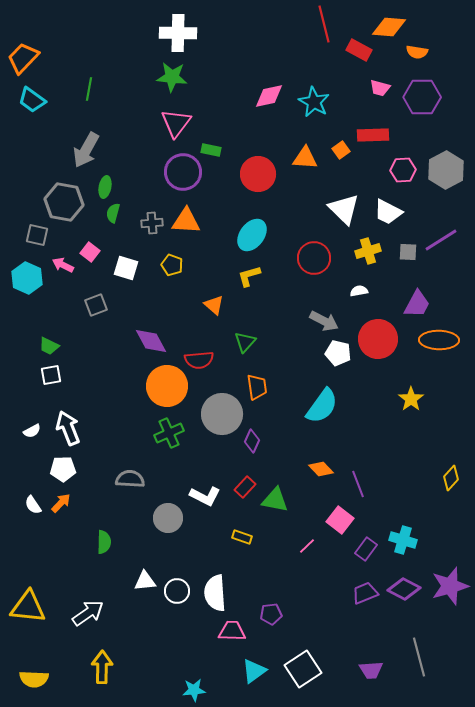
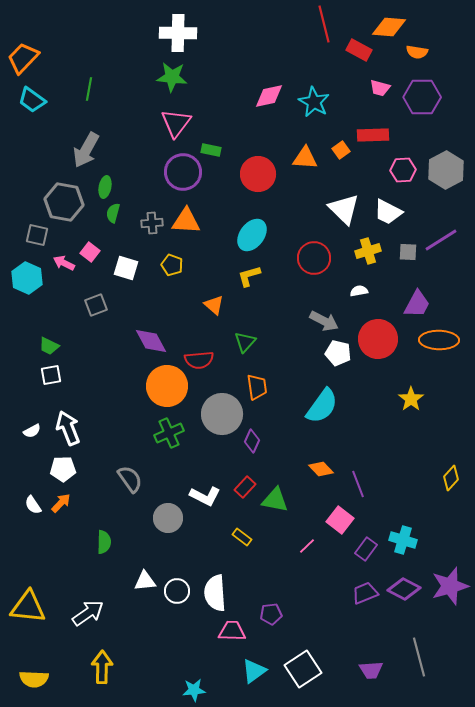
pink arrow at (63, 265): moved 1 px right, 2 px up
gray semicircle at (130, 479): rotated 52 degrees clockwise
yellow rectangle at (242, 537): rotated 18 degrees clockwise
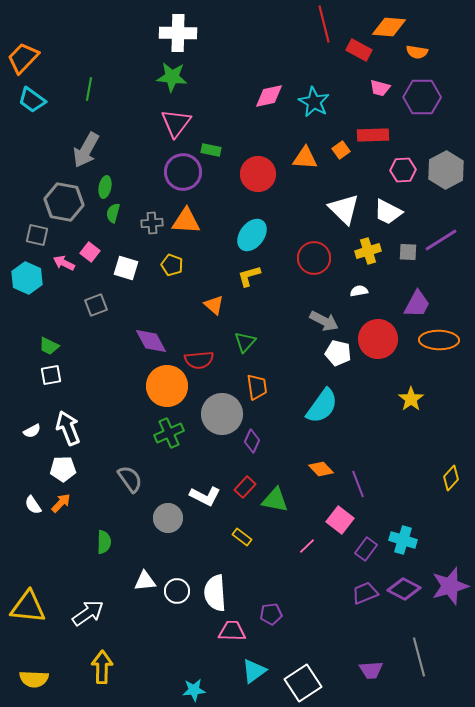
white square at (303, 669): moved 14 px down
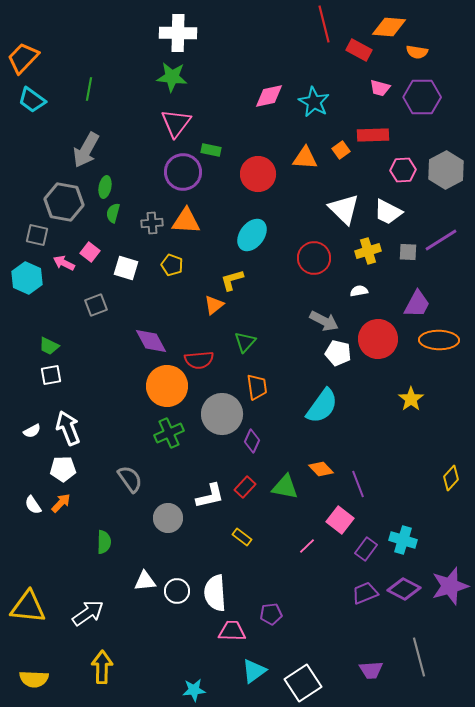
yellow L-shape at (249, 276): moved 17 px left, 4 px down
orange triangle at (214, 305): rotated 40 degrees clockwise
white L-shape at (205, 496): moved 5 px right; rotated 40 degrees counterclockwise
green triangle at (275, 500): moved 10 px right, 13 px up
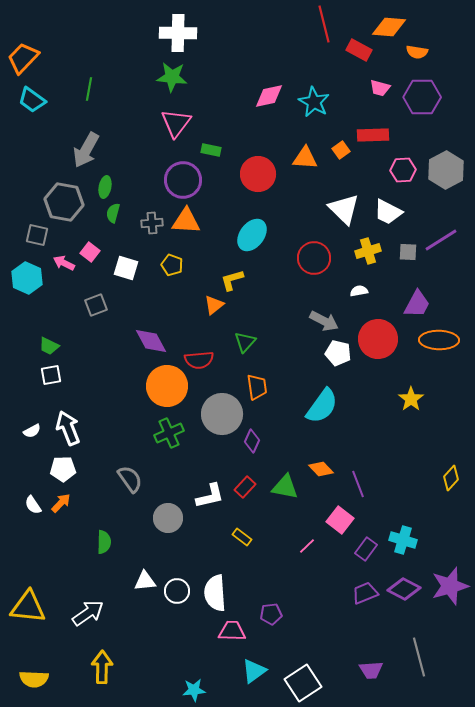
purple circle at (183, 172): moved 8 px down
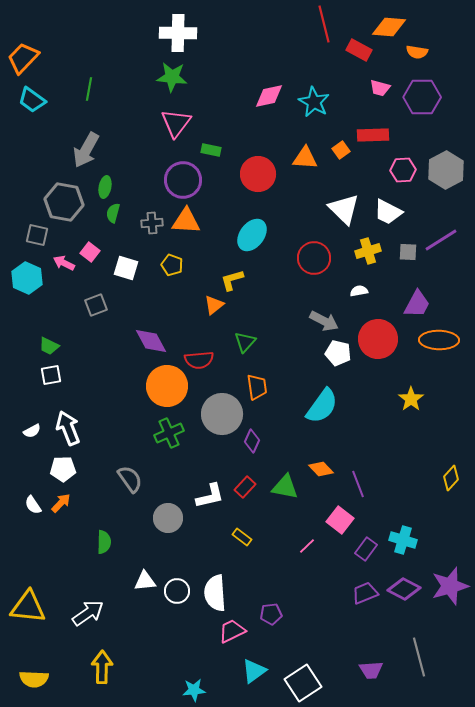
pink trapezoid at (232, 631): rotated 28 degrees counterclockwise
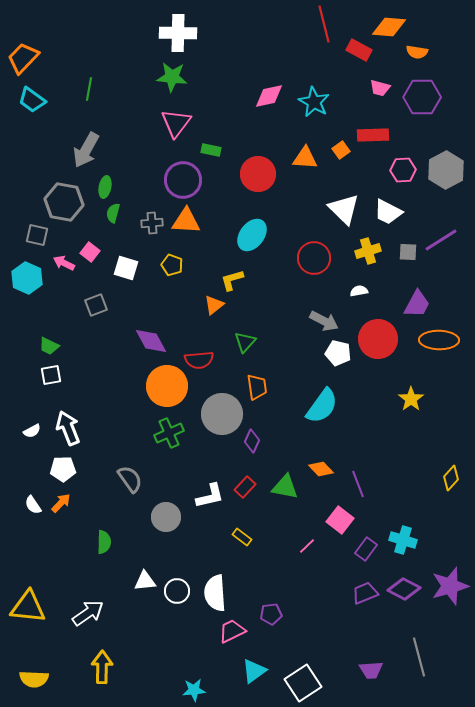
gray circle at (168, 518): moved 2 px left, 1 px up
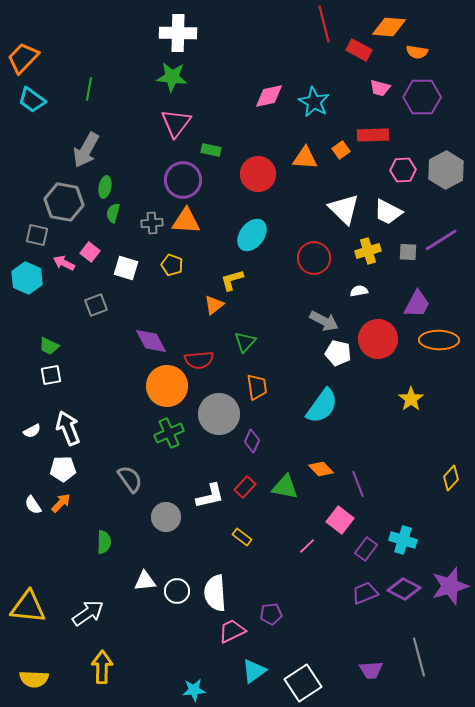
gray circle at (222, 414): moved 3 px left
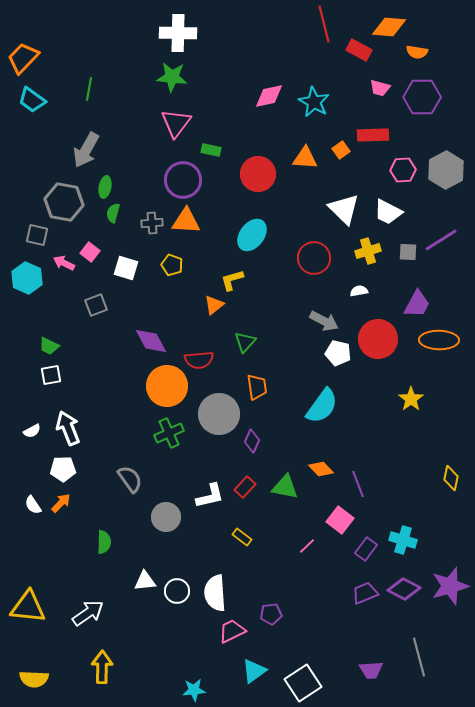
yellow diamond at (451, 478): rotated 30 degrees counterclockwise
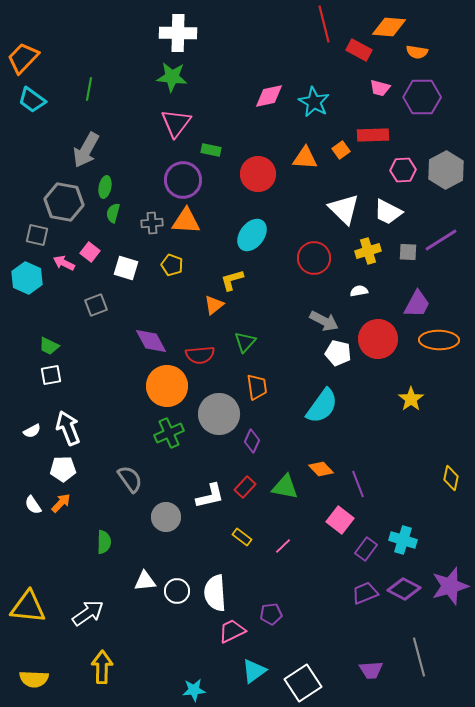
red semicircle at (199, 360): moved 1 px right, 5 px up
pink line at (307, 546): moved 24 px left
